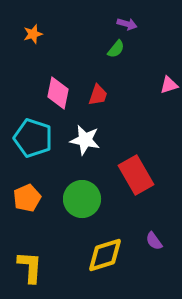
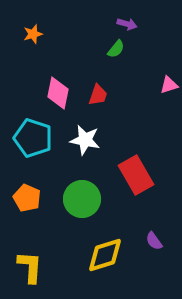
orange pentagon: rotated 24 degrees counterclockwise
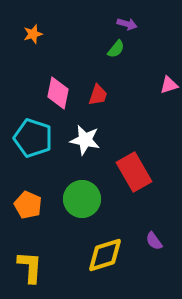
red rectangle: moved 2 px left, 3 px up
orange pentagon: moved 1 px right, 7 px down
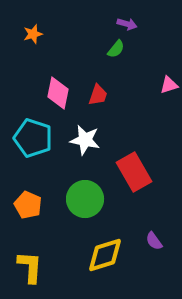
green circle: moved 3 px right
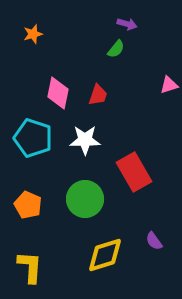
white star: rotated 12 degrees counterclockwise
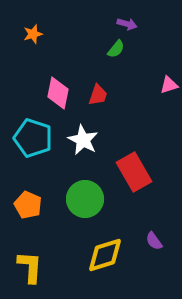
white star: moved 2 px left; rotated 28 degrees clockwise
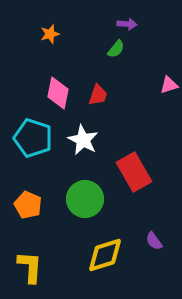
purple arrow: rotated 12 degrees counterclockwise
orange star: moved 17 px right
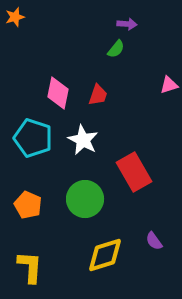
orange star: moved 35 px left, 17 px up
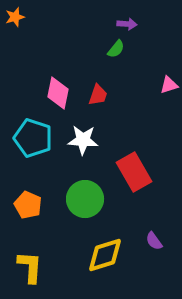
white star: rotated 24 degrees counterclockwise
